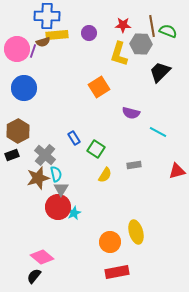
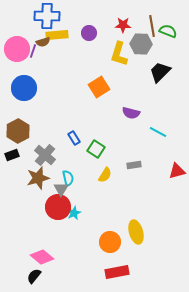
cyan semicircle: moved 12 px right, 4 px down
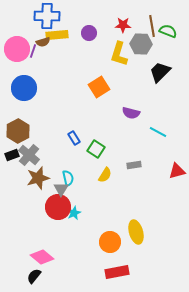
gray cross: moved 16 px left
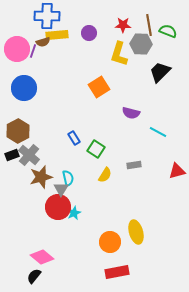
brown line: moved 3 px left, 1 px up
brown star: moved 3 px right, 1 px up
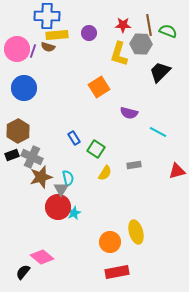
brown semicircle: moved 5 px right, 5 px down; rotated 32 degrees clockwise
purple semicircle: moved 2 px left
gray cross: moved 3 px right, 2 px down; rotated 15 degrees counterclockwise
yellow semicircle: moved 2 px up
black semicircle: moved 11 px left, 4 px up
